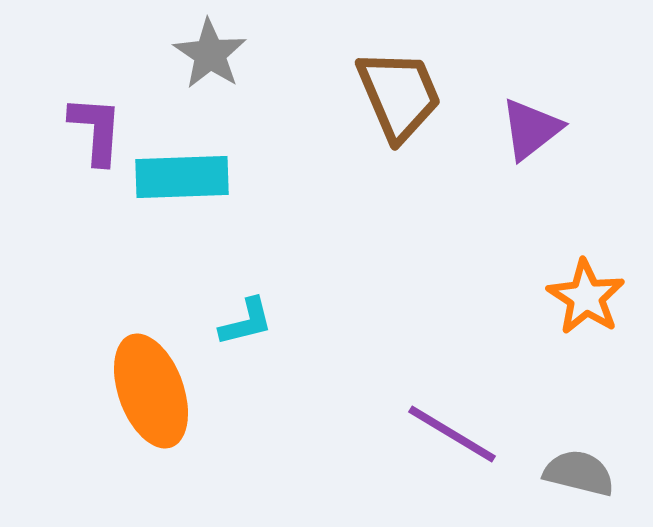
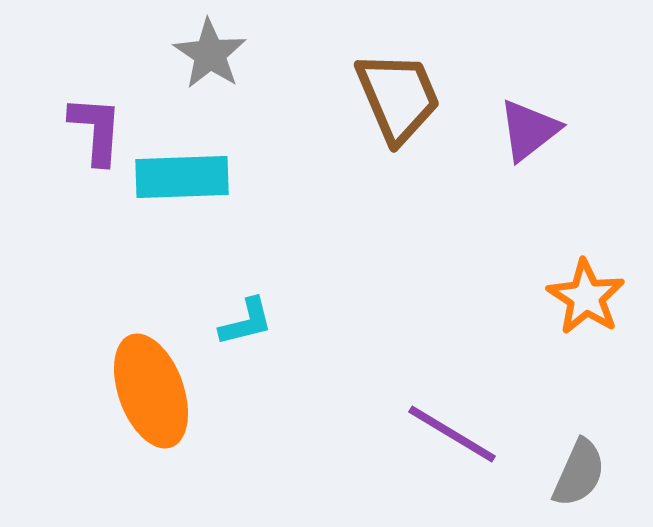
brown trapezoid: moved 1 px left, 2 px down
purple triangle: moved 2 px left, 1 px down
gray semicircle: rotated 100 degrees clockwise
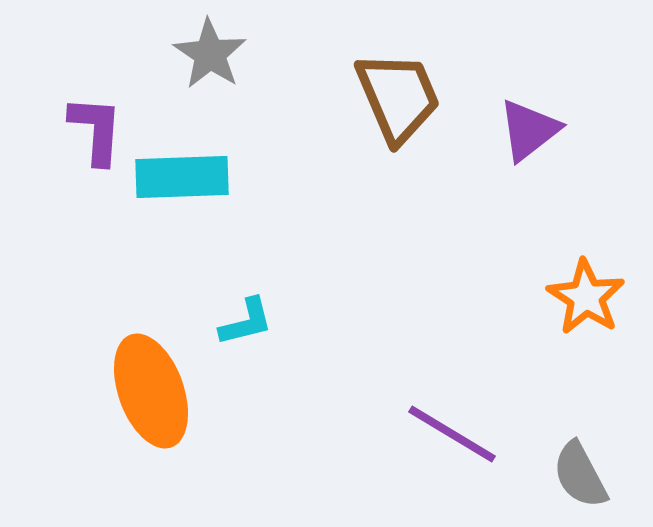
gray semicircle: moved 1 px right, 2 px down; rotated 128 degrees clockwise
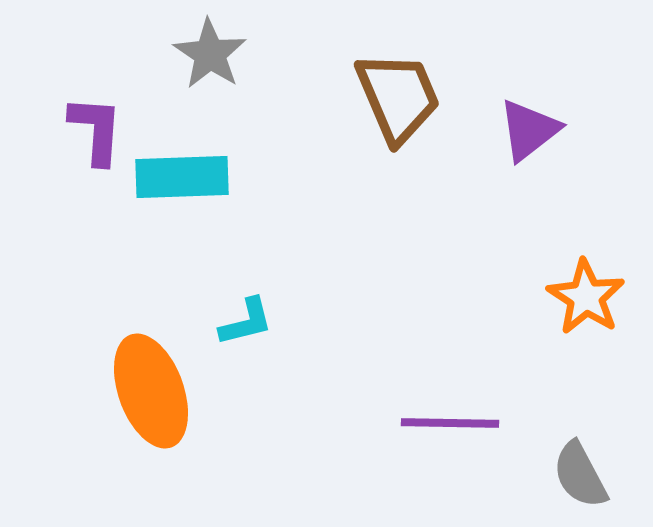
purple line: moved 2 px left, 11 px up; rotated 30 degrees counterclockwise
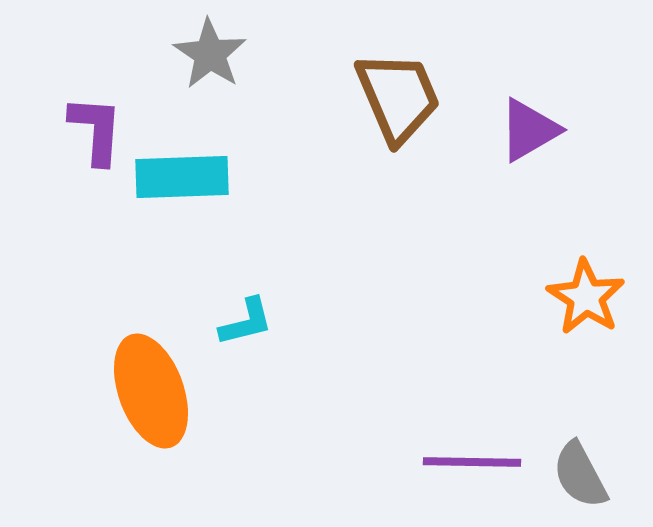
purple triangle: rotated 8 degrees clockwise
purple line: moved 22 px right, 39 px down
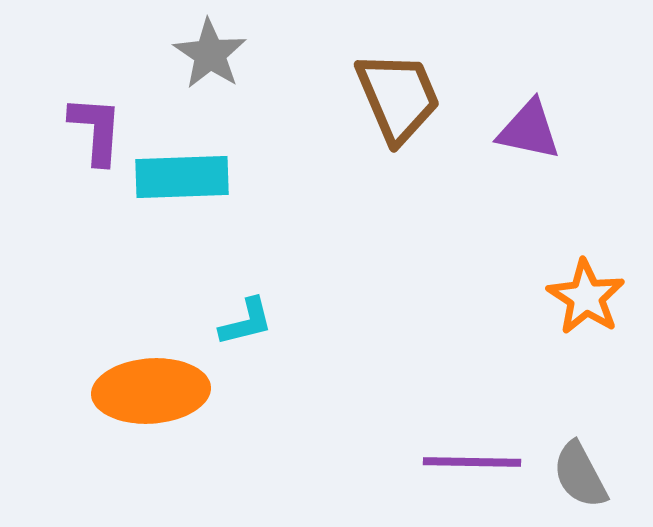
purple triangle: rotated 42 degrees clockwise
orange ellipse: rotated 74 degrees counterclockwise
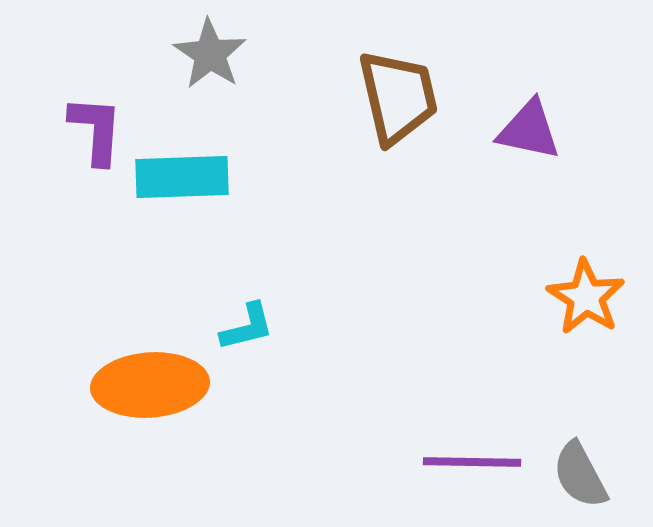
brown trapezoid: rotated 10 degrees clockwise
cyan L-shape: moved 1 px right, 5 px down
orange ellipse: moved 1 px left, 6 px up
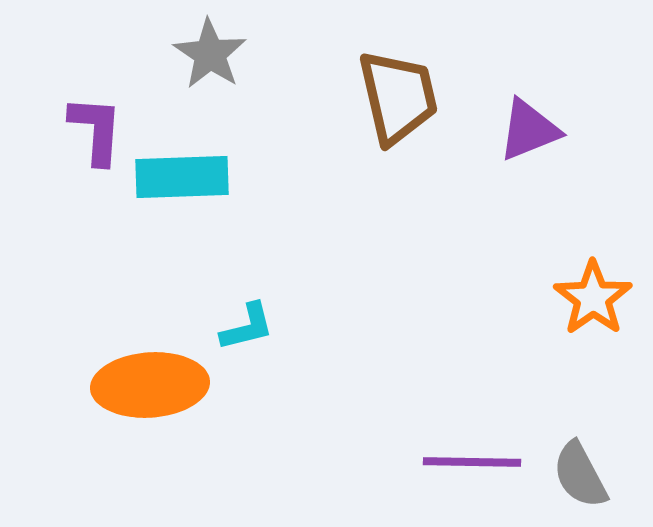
purple triangle: rotated 34 degrees counterclockwise
orange star: moved 7 px right, 1 px down; rotated 4 degrees clockwise
